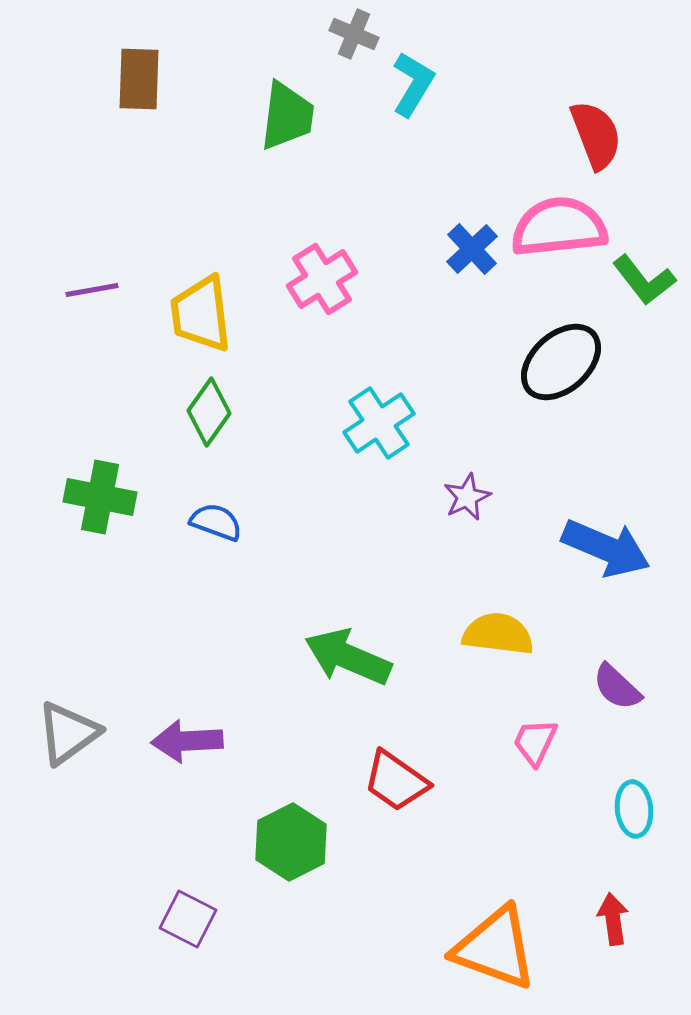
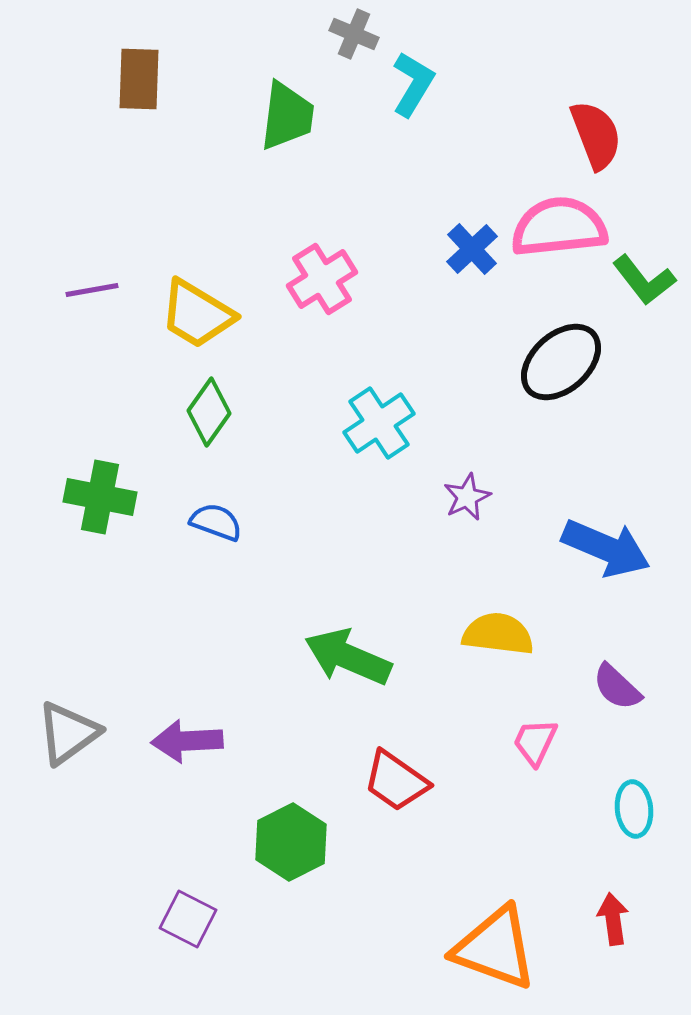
yellow trapezoid: moved 4 px left; rotated 52 degrees counterclockwise
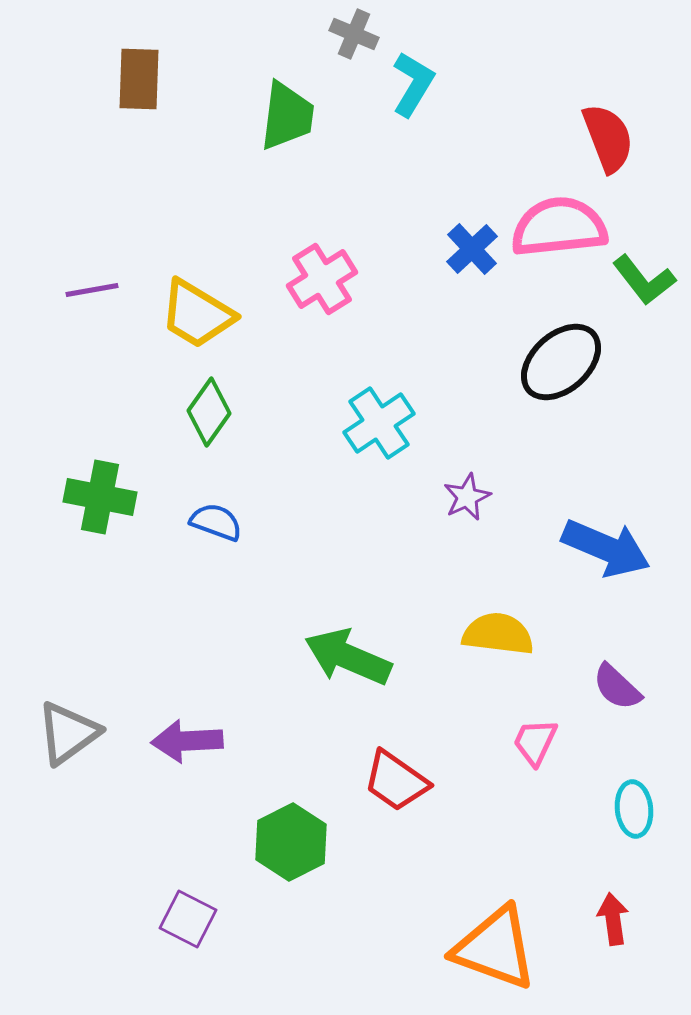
red semicircle: moved 12 px right, 3 px down
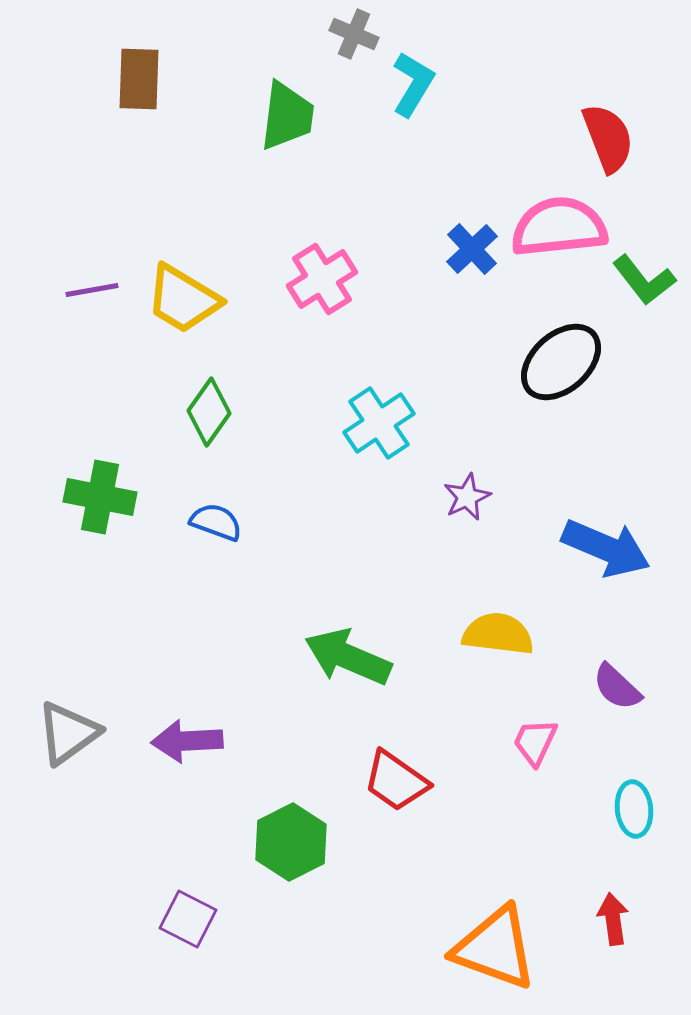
yellow trapezoid: moved 14 px left, 15 px up
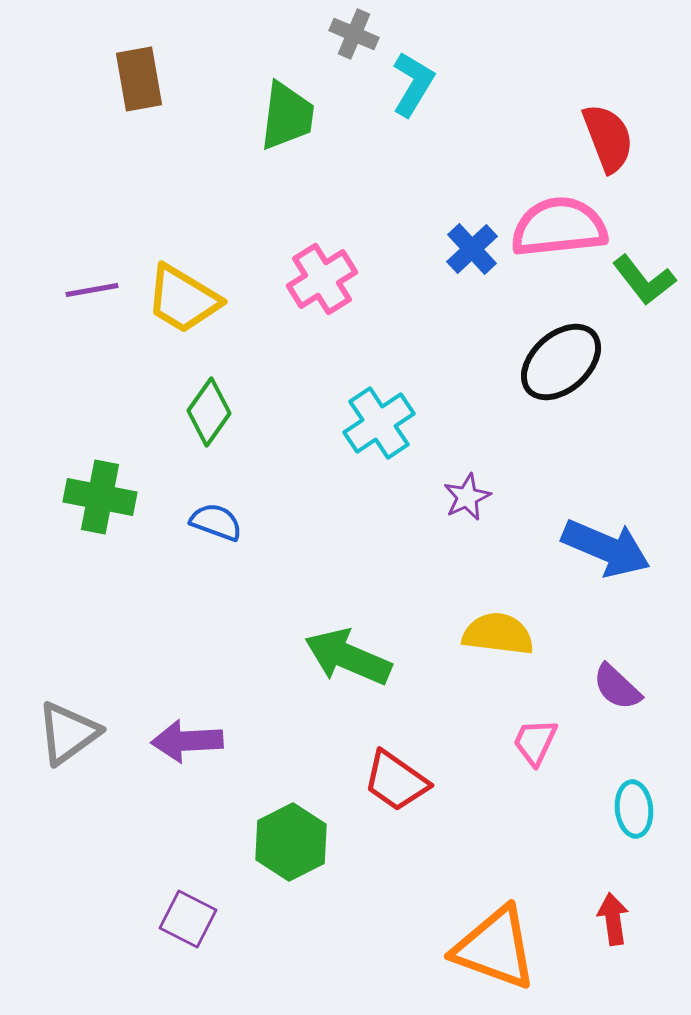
brown rectangle: rotated 12 degrees counterclockwise
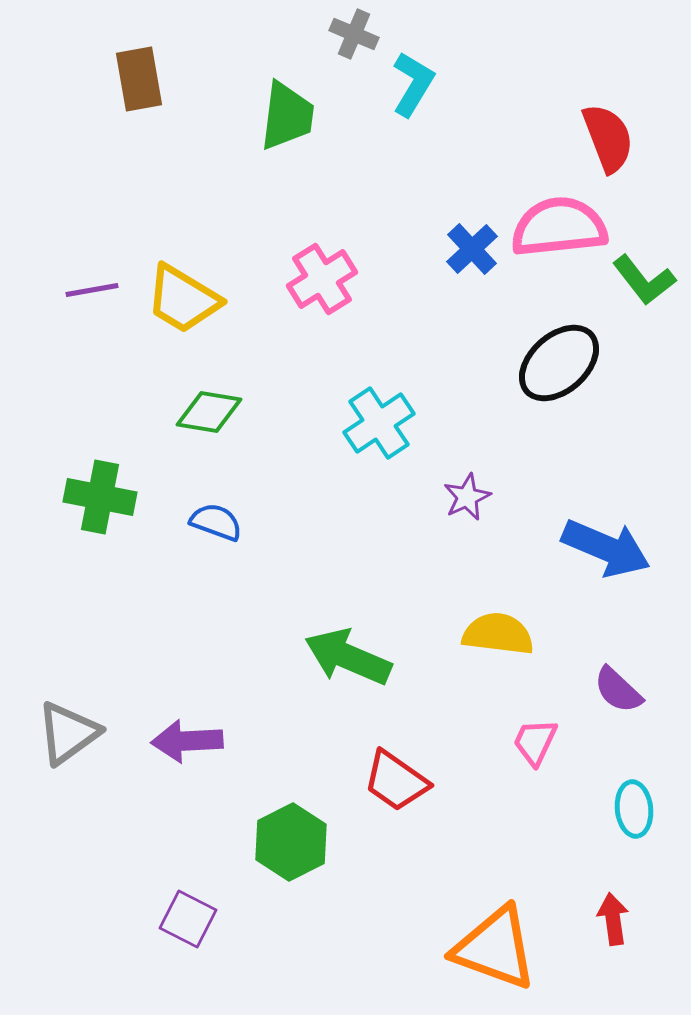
black ellipse: moved 2 px left, 1 px down
green diamond: rotated 64 degrees clockwise
purple semicircle: moved 1 px right, 3 px down
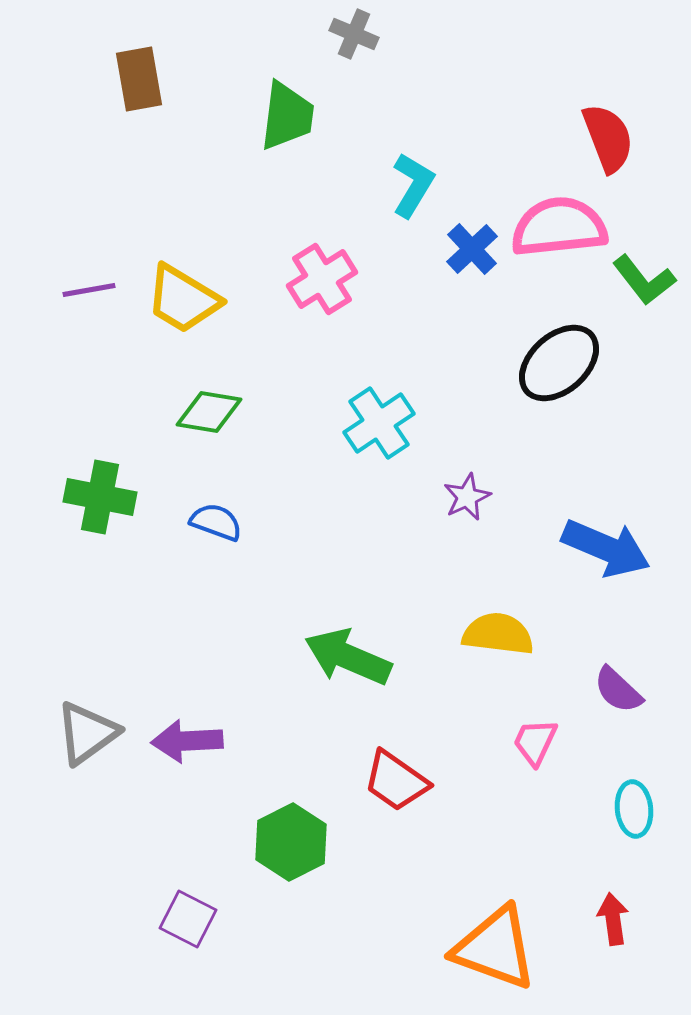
cyan L-shape: moved 101 px down
purple line: moved 3 px left
gray triangle: moved 19 px right
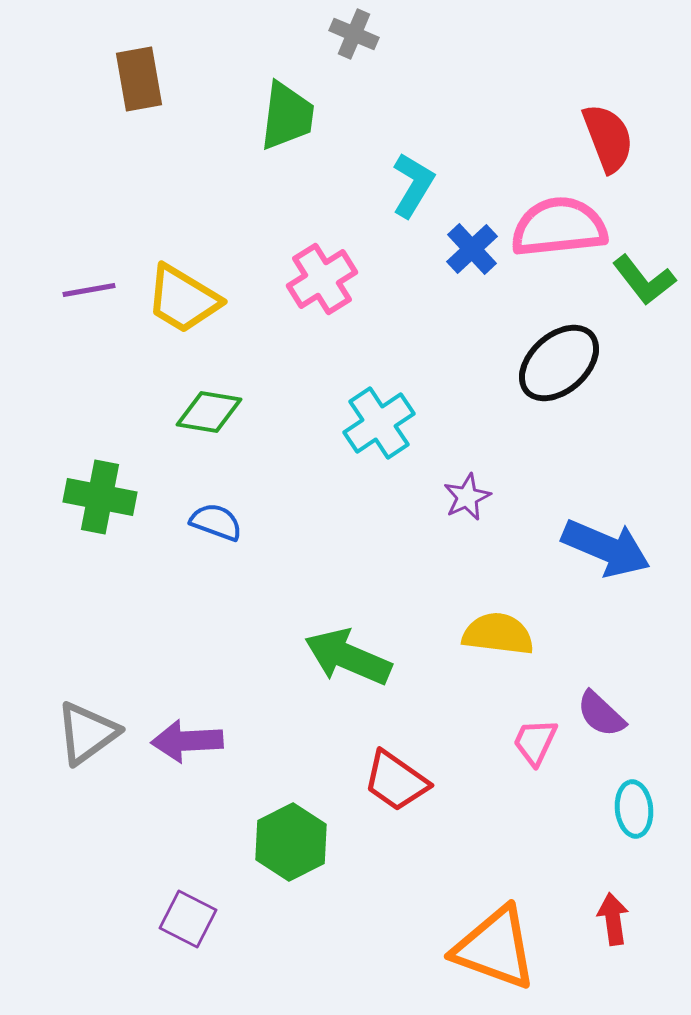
purple semicircle: moved 17 px left, 24 px down
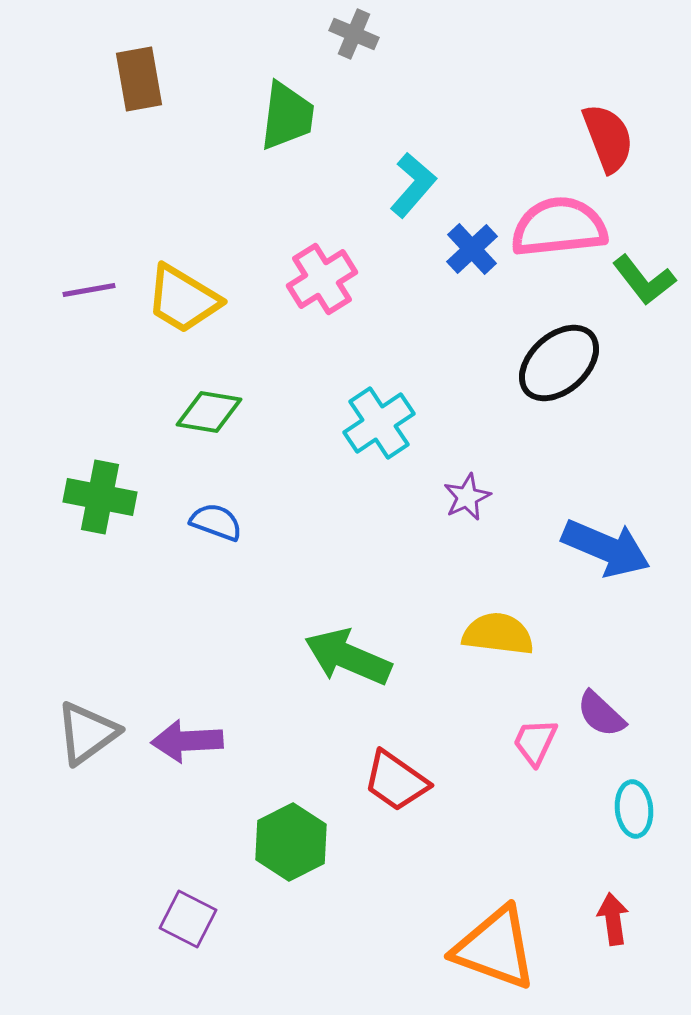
cyan L-shape: rotated 10 degrees clockwise
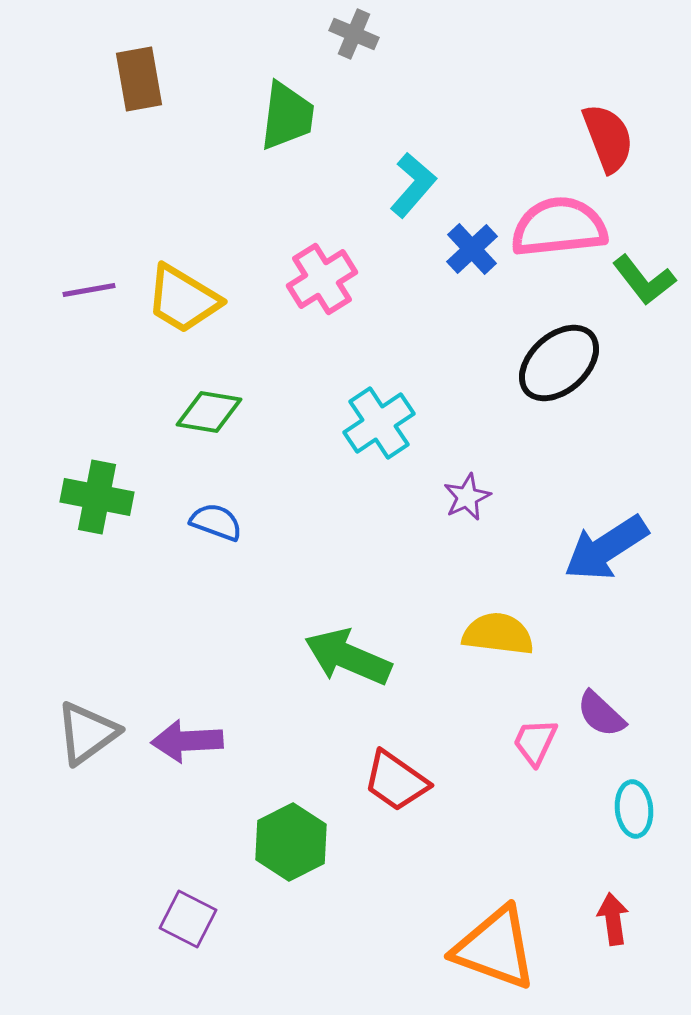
green cross: moved 3 px left
blue arrow: rotated 124 degrees clockwise
